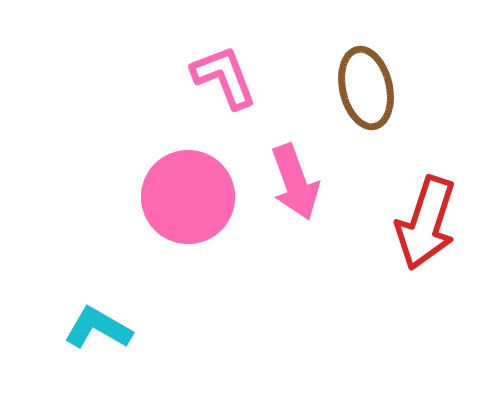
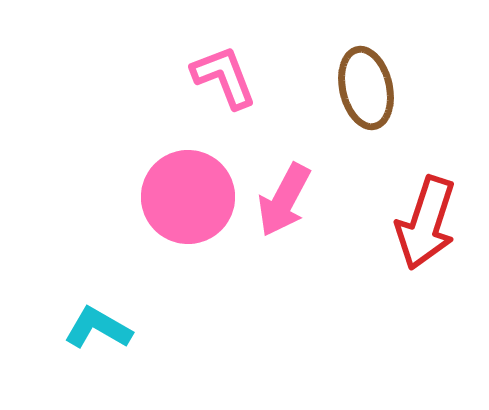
pink arrow: moved 11 px left, 18 px down; rotated 48 degrees clockwise
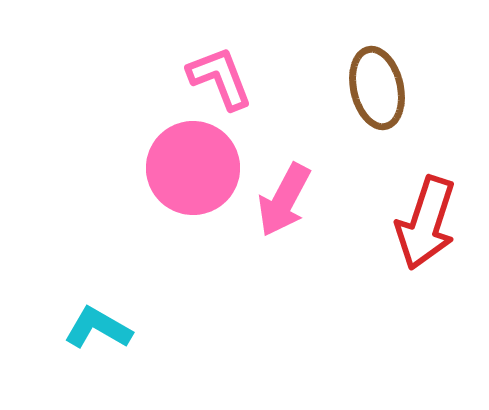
pink L-shape: moved 4 px left, 1 px down
brown ellipse: moved 11 px right
pink circle: moved 5 px right, 29 px up
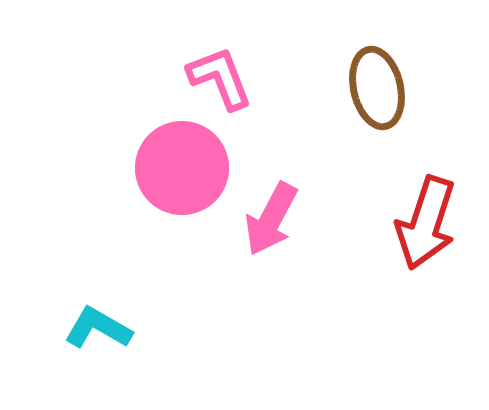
pink circle: moved 11 px left
pink arrow: moved 13 px left, 19 px down
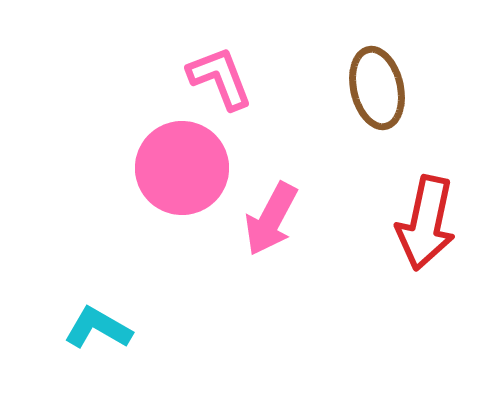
red arrow: rotated 6 degrees counterclockwise
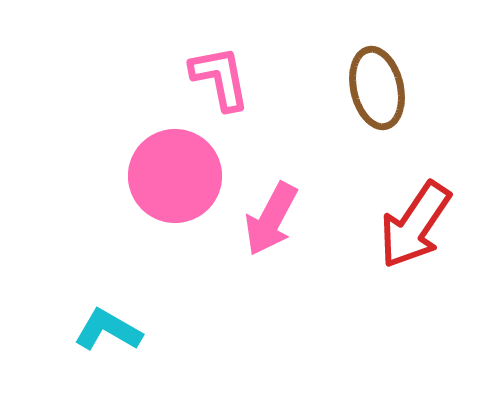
pink L-shape: rotated 10 degrees clockwise
pink circle: moved 7 px left, 8 px down
red arrow: moved 11 px left, 2 px down; rotated 22 degrees clockwise
cyan L-shape: moved 10 px right, 2 px down
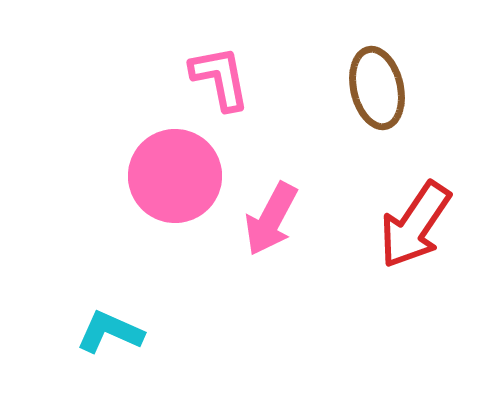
cyan L-shape: moved 2 px right, 2 px down; rotated 6 degrees counterclockwise
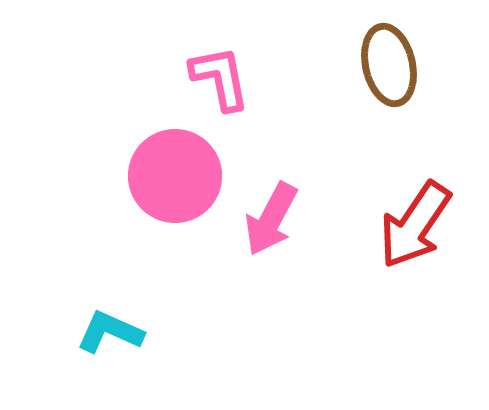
brown ellipse: moved 12 px right, 23 px up
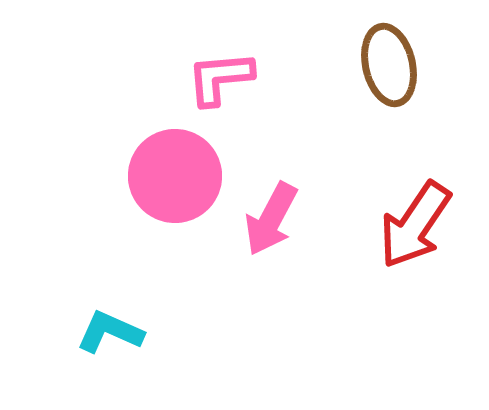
pink L-shape: rotated 84 degrees counterclockwise
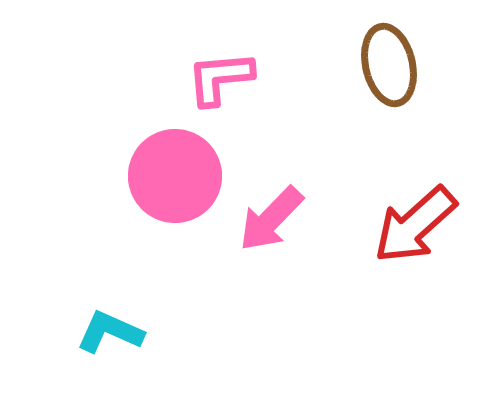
pink arrow: rotated 16 degrees clockwise
red arrow: rotated 14 degrees clockwise
